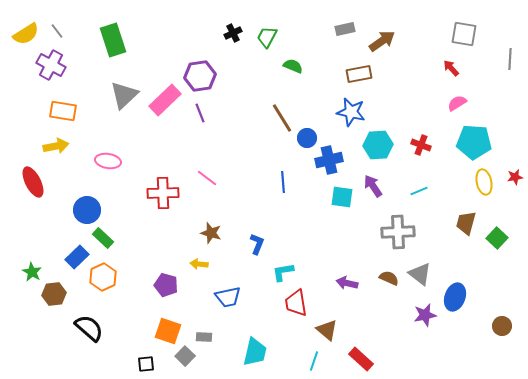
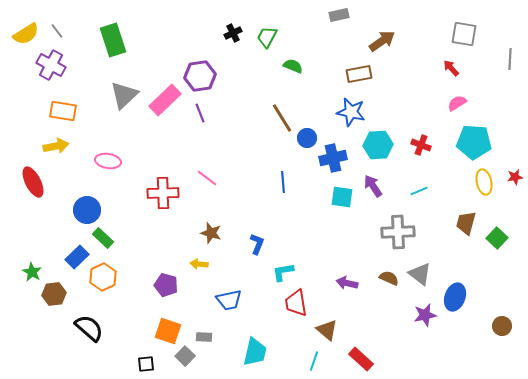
gray rectangle at (345, 29): moved 6 px left, 14 px up
blue cross at (329, 160): moved 4 px right, 2 px up
blue trapezoid at (228, 297): moved 1 px right, 3 px down
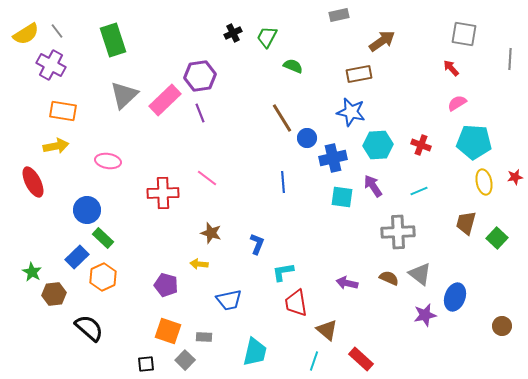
gray square at (185, 356): moved 4 px down
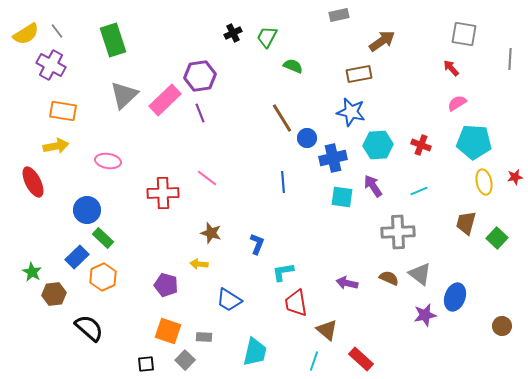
blue trapezoid at (229, 300): rotated 44 degrees clockwise
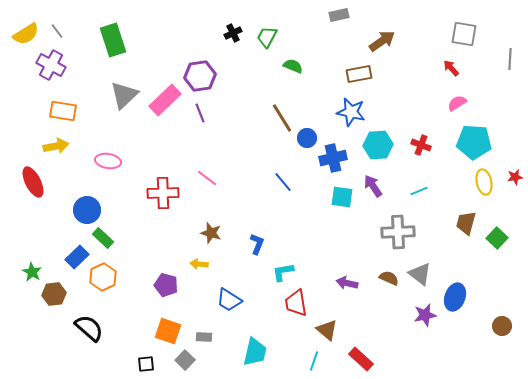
blue line at (283, 182): rotated 35 degrees counterclockwise
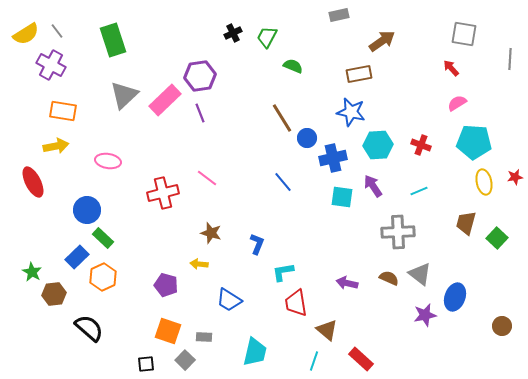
red cross at (163, 193): rotated 12 degrees counterclockwise
